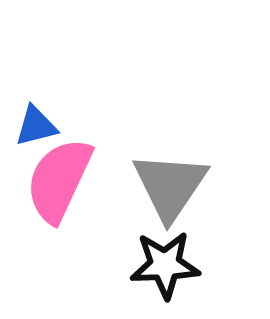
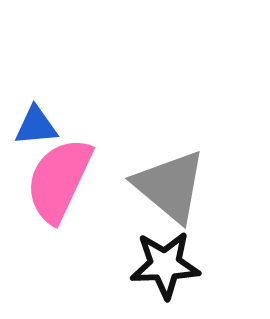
blue triangle: rotated 9 degrees clockwise
gray triangle: rotated 24 degrees counterclockwise
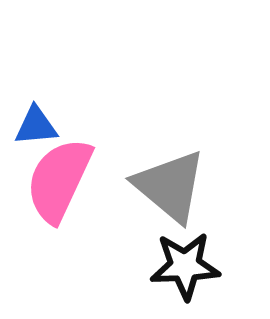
black star: moved 20 px right, 1 px down
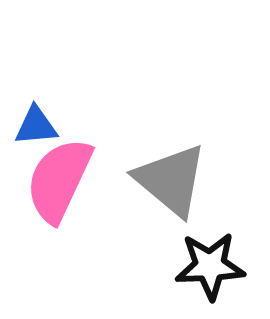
gray triangle: moved 1 px right, 6 px up
black star: moved 25 px right
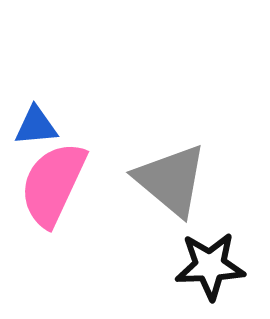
pink semicircle: moved 6 px left, 4 px down
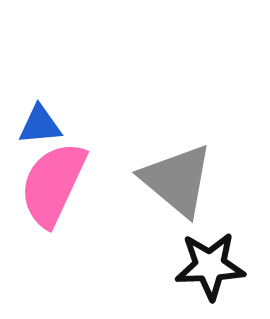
blue triangle: moved 4 px right, 1 px up
gray triangle: moved 6 px right
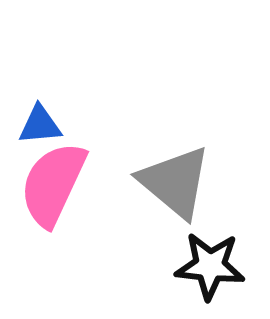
gray triangle: moved 2 px left, 2 px down
black star: rotated 8 degrees clockwise
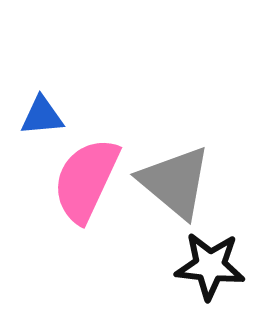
blue triangle: moved 2 px right, 9 px up
pink semicircle: moved 33 px right, 4 px up
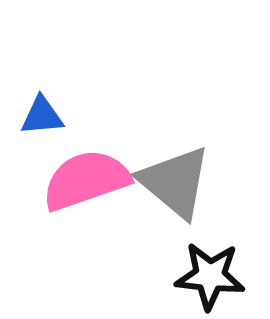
pink semicircle: rotated 46 degrees clockwise
black star: moved 10 px down
